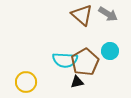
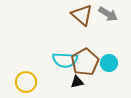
cyan circle: moved 1 px left, 12 px down
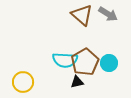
yellow circle: moved 3 px left
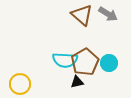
yellow circle: moved 3 px left, 2 px down
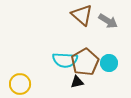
gray arrow: moved 7 px down
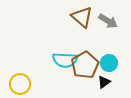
brown triangle: moved 2 px down
brown pentagon: moved 3 px down
black triangle: moved 27 px right; rotated 24 degrees counterclockwise
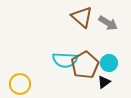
gray arrow: moved 2 px down
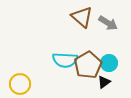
brown pentagon: moved 3 px right
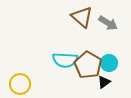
brown pentagon: rotated 12 degrees counterclockwise
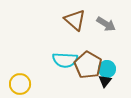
brown triangle: moved 7 px left, 3 px down
gray arrow: moved 2 px left, 1 px down
cyan circle: moved 2 px left, 6 px down
black triangle: moved 1 px right, 1 px up; rotated 16 degrees counterclockwise
